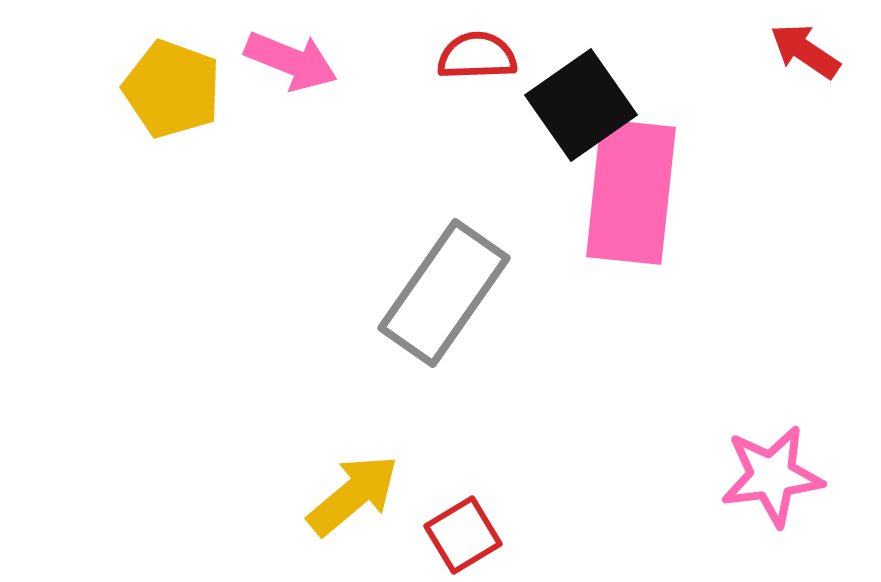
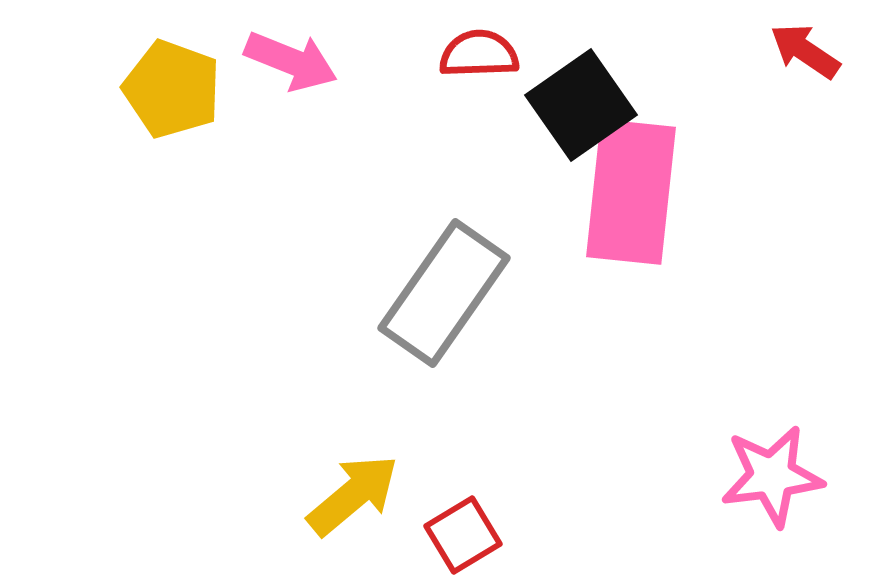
red semicircle: moved 2 px right, 2 px up
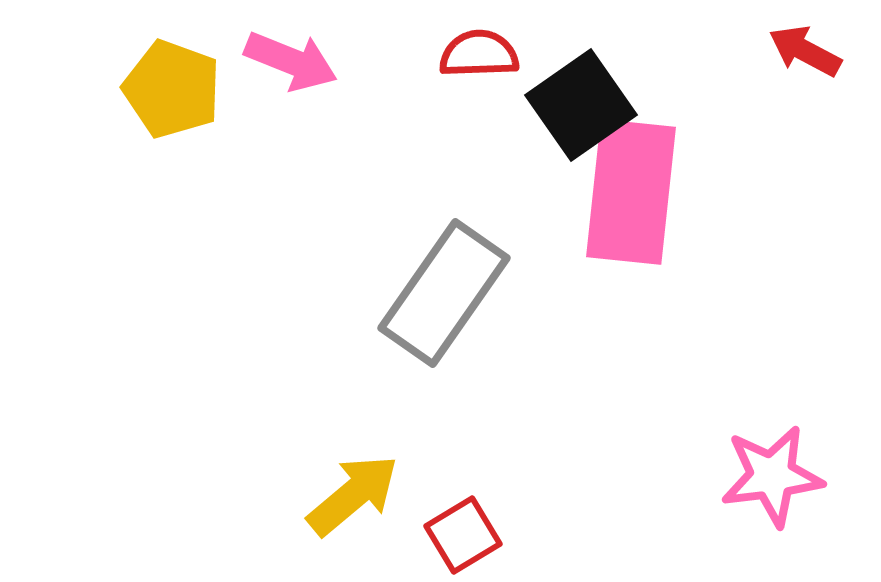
red arrow: rotated 6 degrees counterclockwise
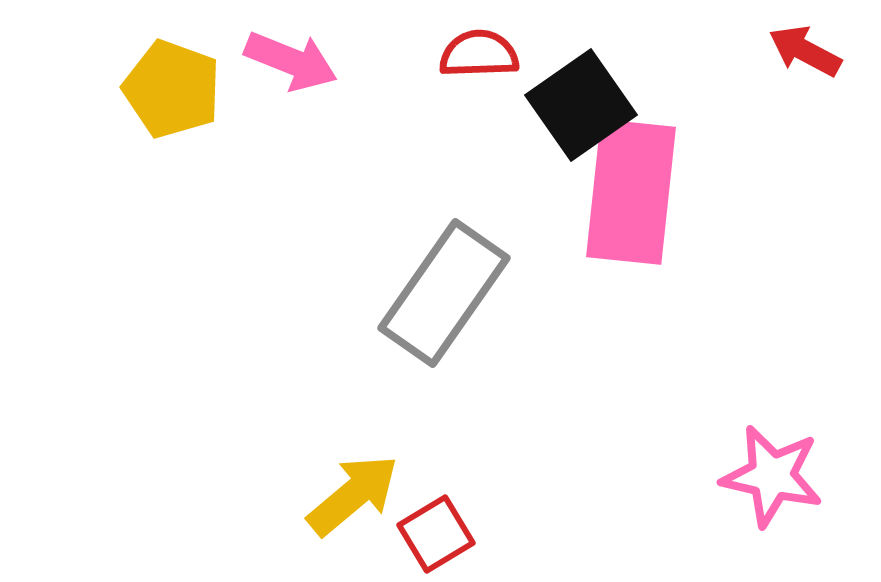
pink star: rotated 20 degrees clockwise
red square: moved 27 px left, 1 px up
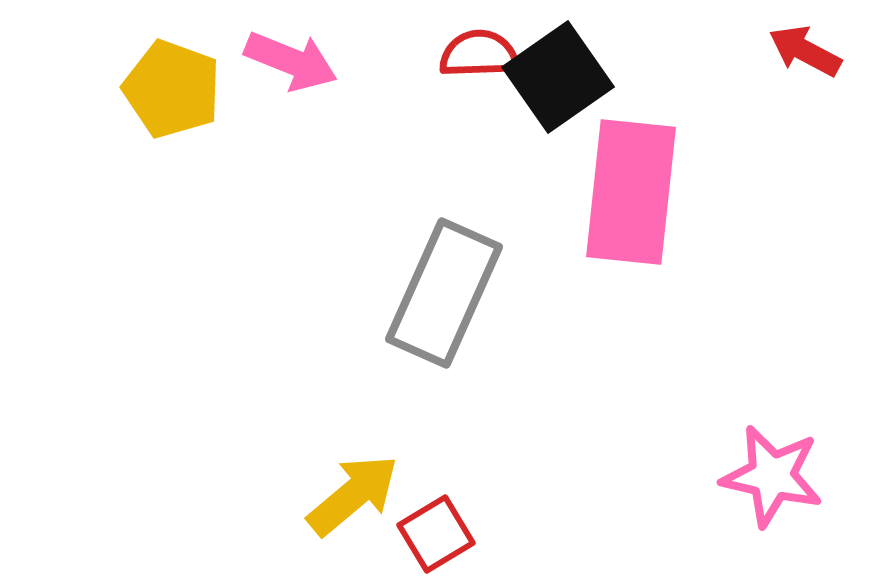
black square: moved 23 px left, 28 px up
gray rectangle: rotated 11 degrees counterclockwise
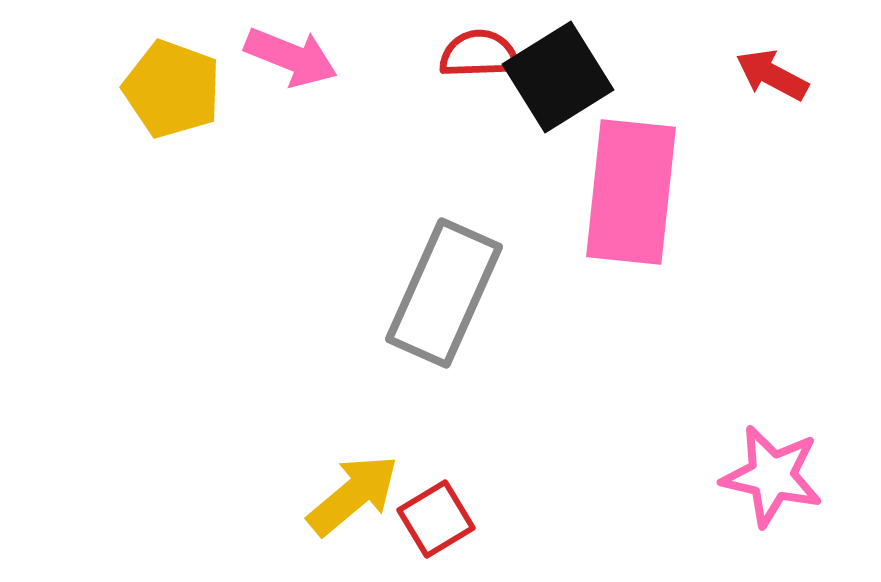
red arrow: moved 33 px left, 24 px down
pink arrow: moved 4 px up
black square: rotated 3 degrees clockwise
red square: moved 15 px up
